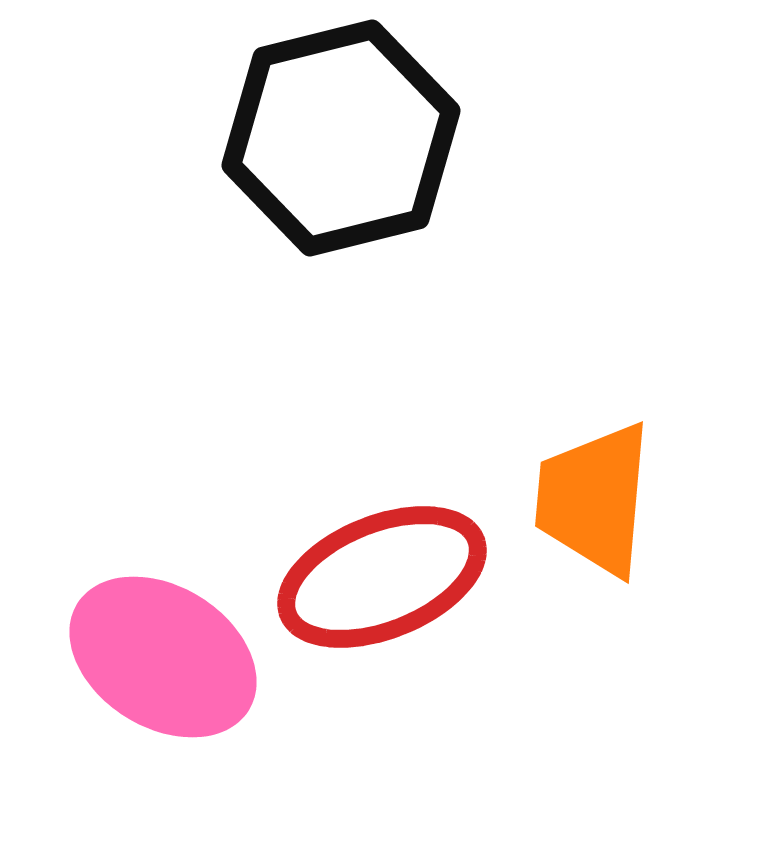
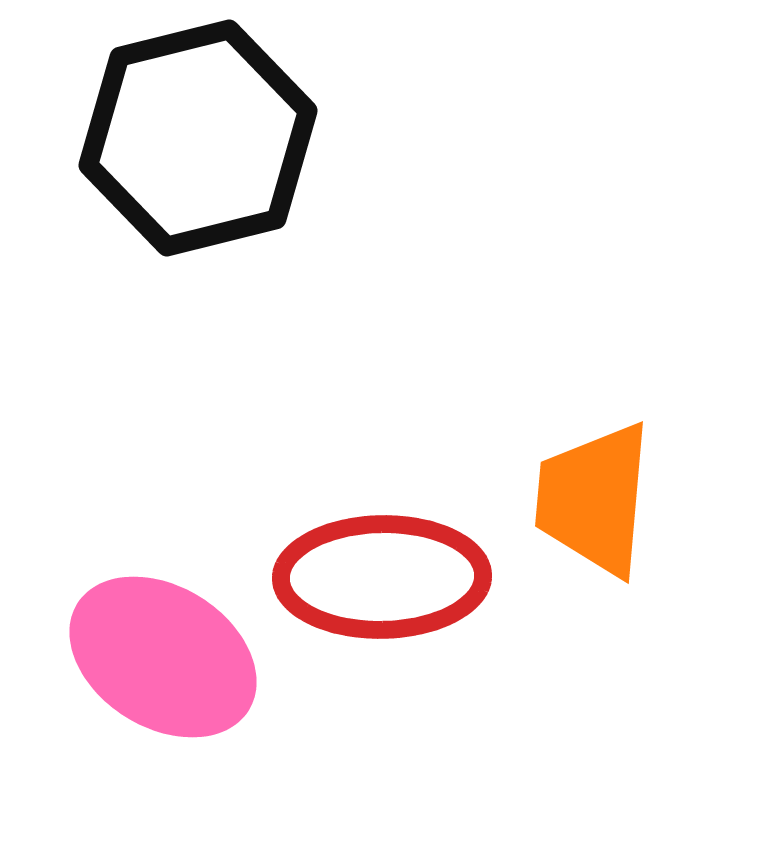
black hexagon: moved 143 px left
red ellipse: rotated 21 degrees clockwise
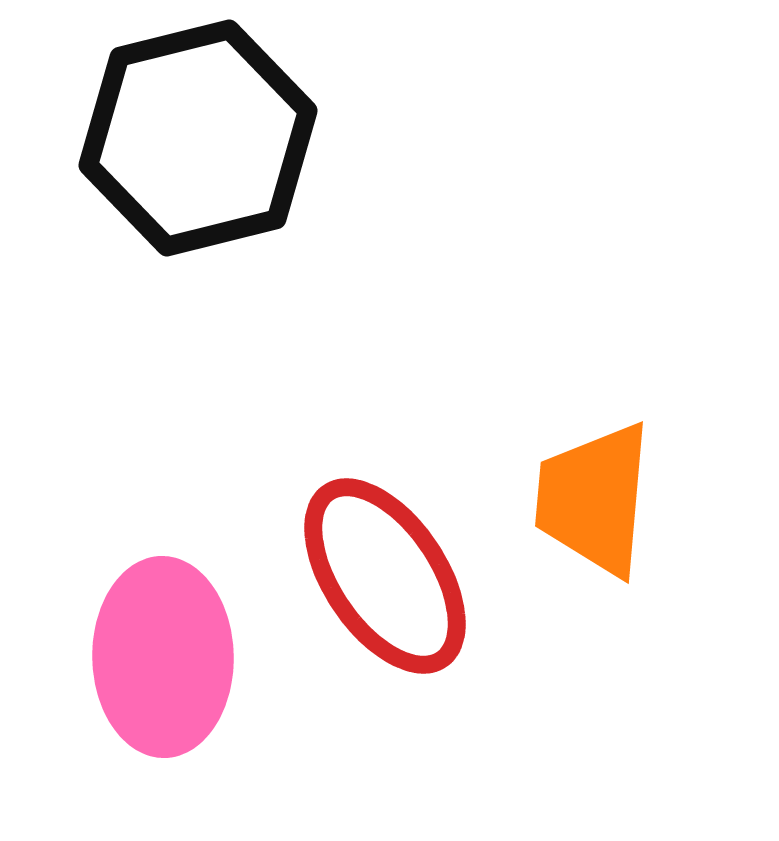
red ellipse: moved 3 px right, 1 px up; rotated 57 degrees clockwise
pink ellipse: rotated 57 degrees clockwise
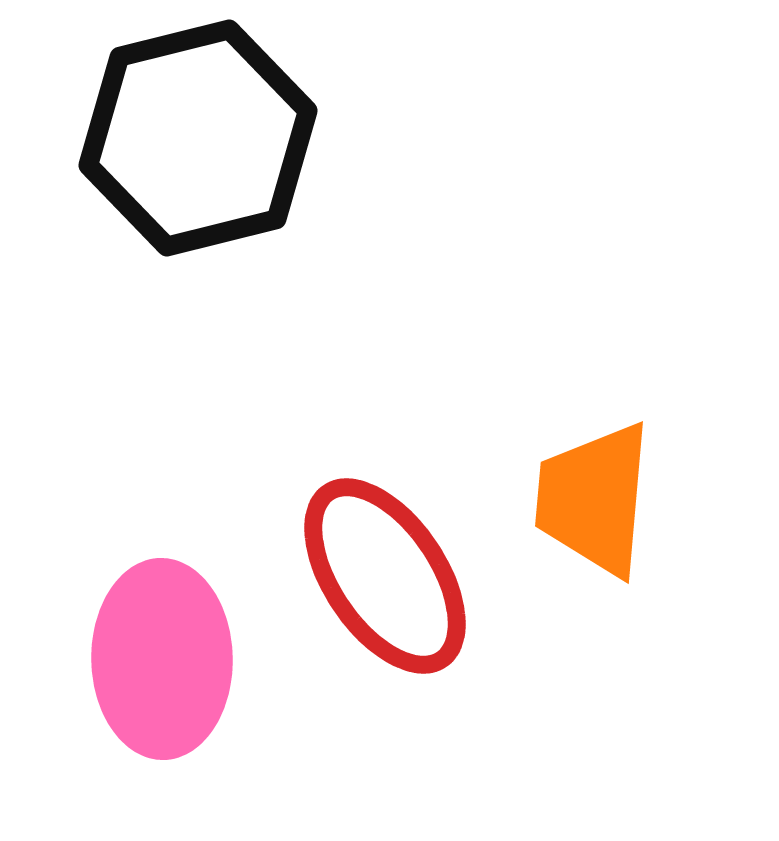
pink ellipse: moved 1 px left, 2 px down
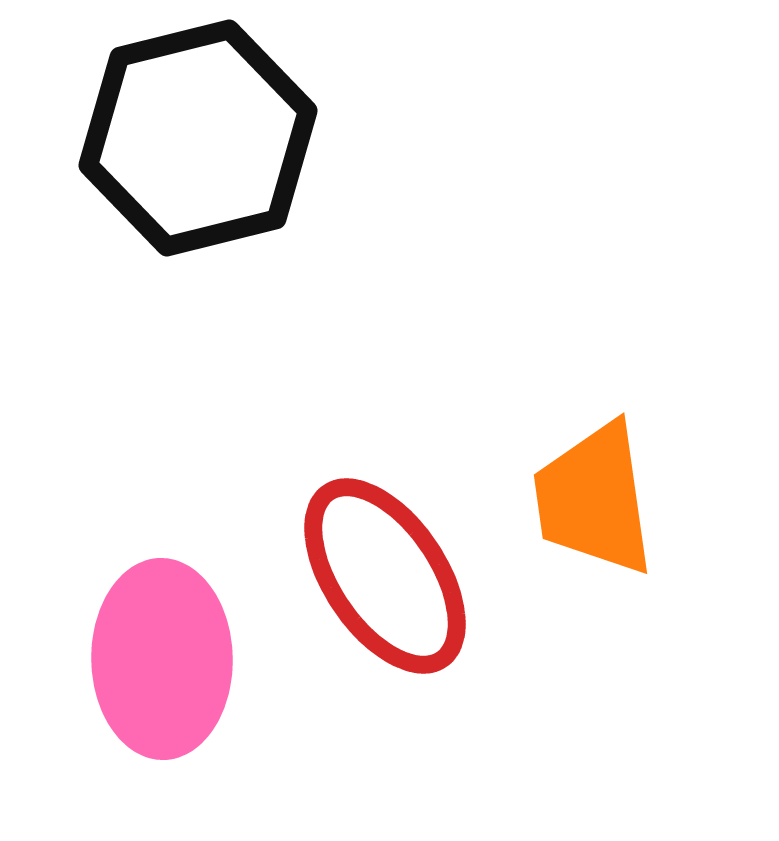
orange trapezoid: rotated 13 degrees counterclockwise
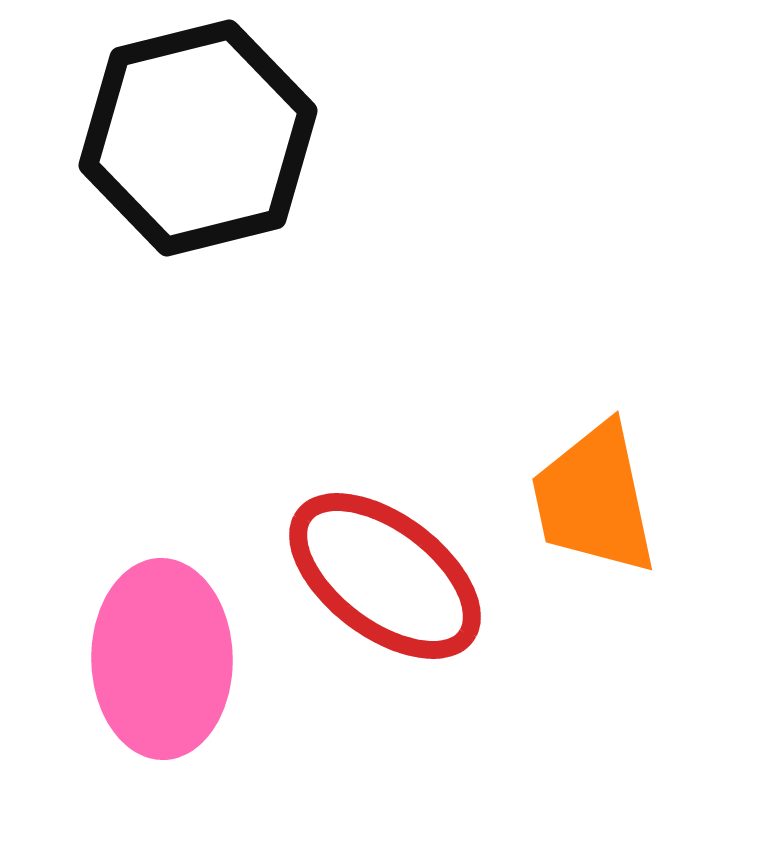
orange trapezoid: rotated 4 degrees counterclockwise
red ellipse: rotated 19 degrees counterclockwise
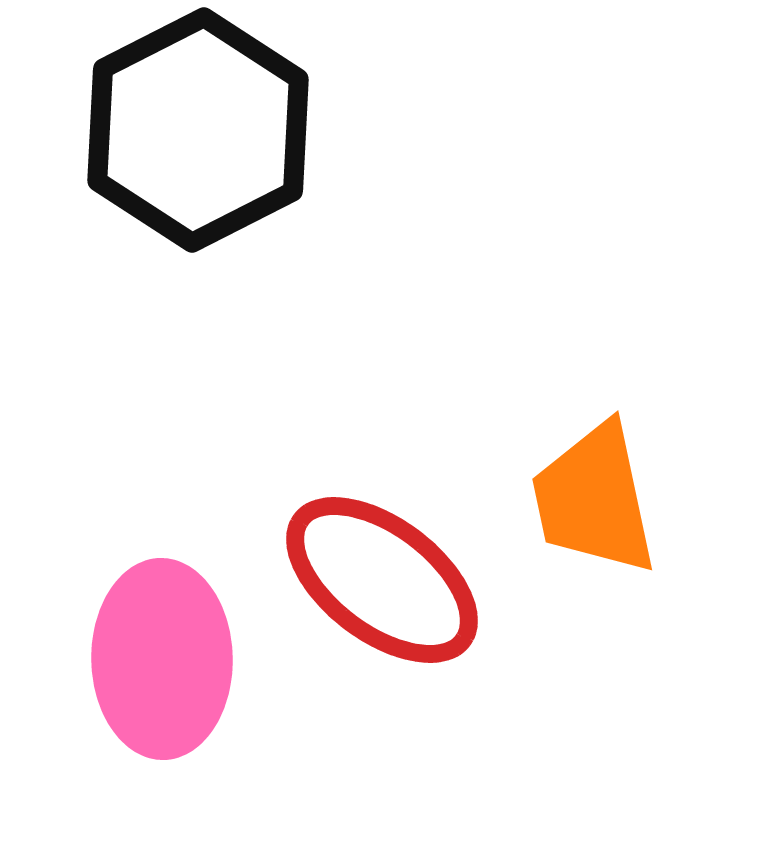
black hexagon: moved 8 px up; rotated 13 degrees counterclockwise
red ellipse: moved 3 px left, 4 px down
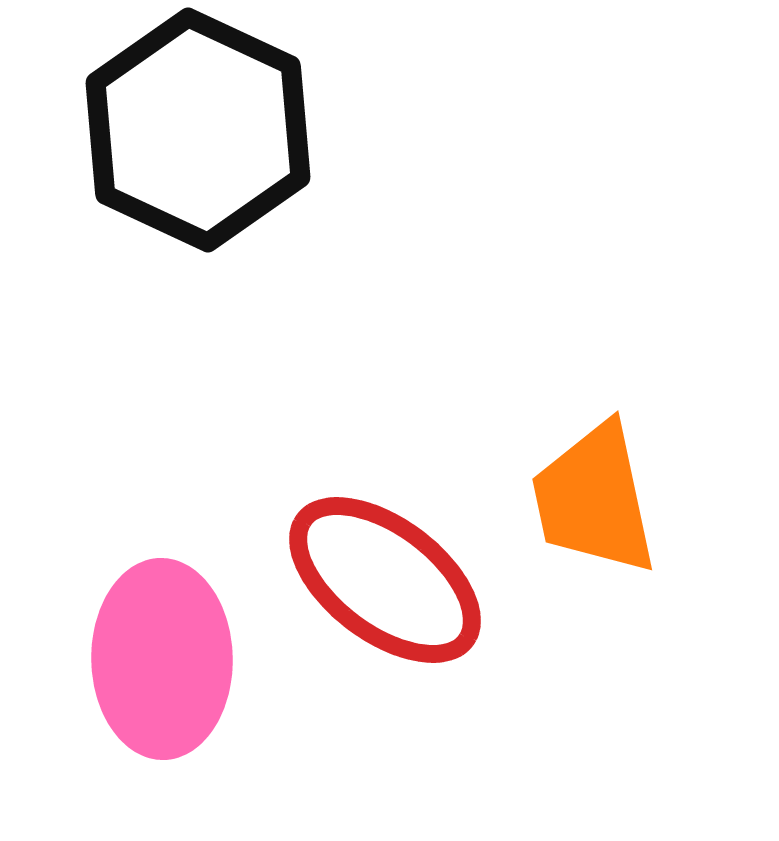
black hexagon: rotated 8 degrees counterclockwise
red ellipse: moved 3 px right
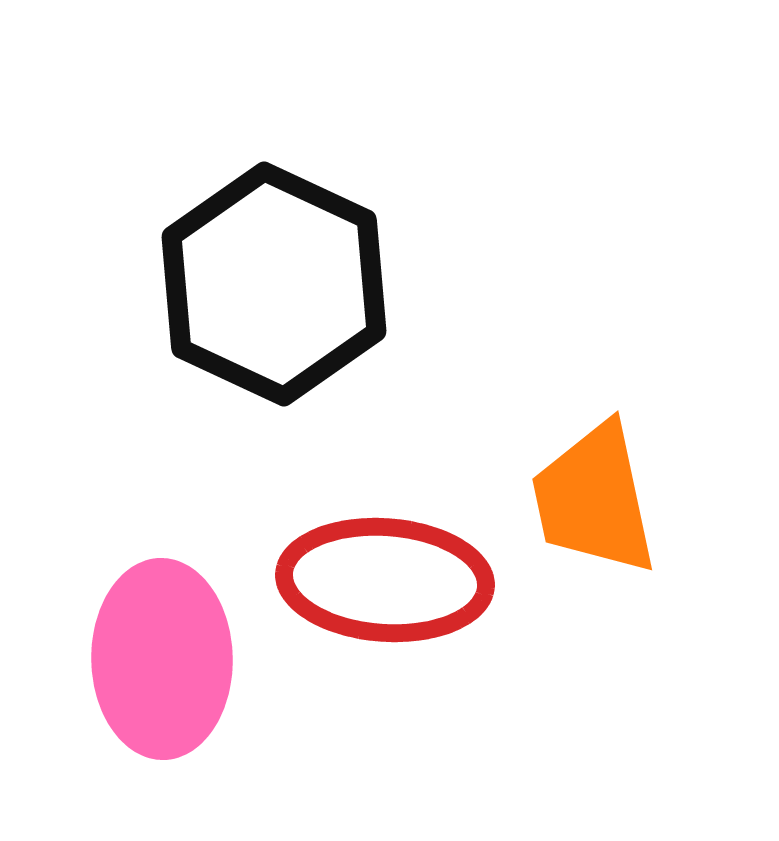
black hexagon: moved 76 px right, 154 px down
red ellipse: rotated 33 degrees counterclockwise
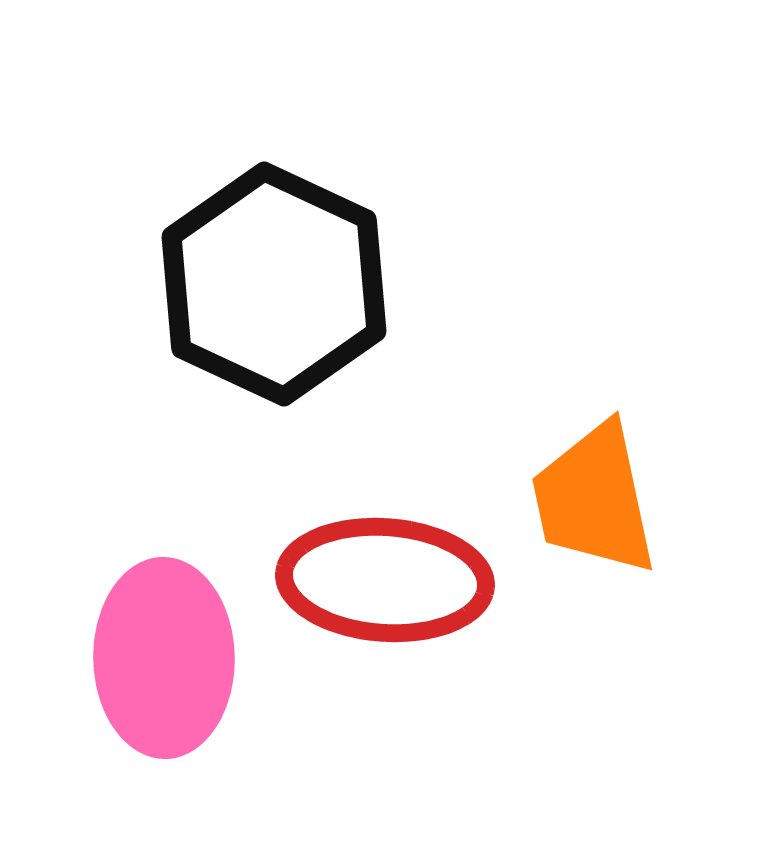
pink ellipse: moved 2 px right, 1 px up
